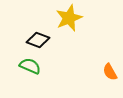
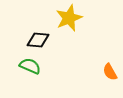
black diamond: rotated 15 degrees counterclockwise
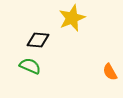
yellow star: moved 3 px right
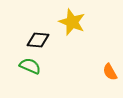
yellow star: moved 4 px down; rotated 28 degrees counterclockwise
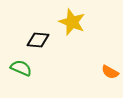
green semicircle: moved 9 px left, 2 px down
orange semicircle: rotated 30 degrees counterclockwise
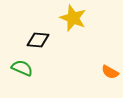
yellow star: moved 1 px right, 4 px up
green semicircle: moved 1 px right
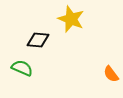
yellow star: moved 2 px left, 1 px down
orange semicircle: moved 1 px right, 2 px down; rotated 24 degrees clockwise
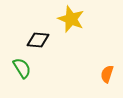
green semicircle: rotated 35 degrees clockwise
orange semicircle: moved 4 px left; rotated 54 degrees clockwise
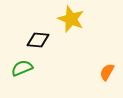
green semicircle: rotated 80 degrees counterclockwise
orange semicircle: moved 2 px up; rotated 12 degrees clockwise
